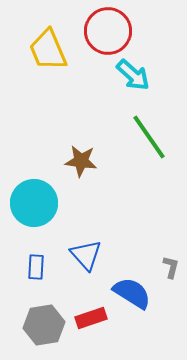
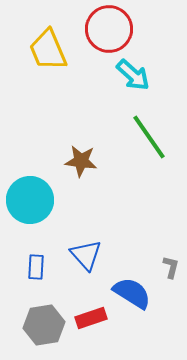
red circle: moved 1 px right, 2 px up
cyan circle: moved 4 px left, 3 px up
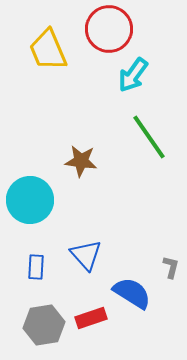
cyan arrow: rotated 84 degrees clockwise
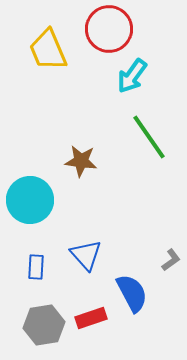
cyan arrow: moved 1 px left, 1 px down
gray L-shape: moved 7 px up; rotated 40 degrees clockwise
blue semicircle: rotated 30 degrees clockwise
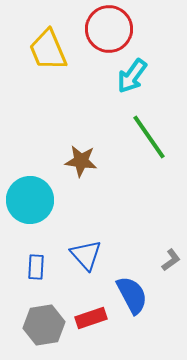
blue semicircle: moved 2 px down
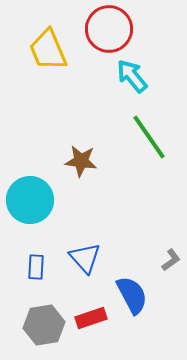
cyan arrow: rotated 105 degrees clockwise
blue triangle: moved 1 px left, 3 px down
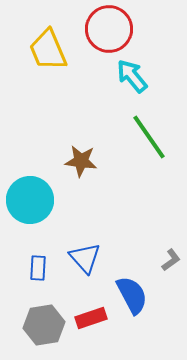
blue rectangle: moved 2 px right, 1 px down
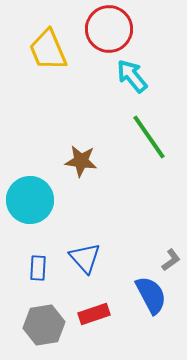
blue semicircle: moved 19 px right
red rectangle: moved 3 px right, 4 px up
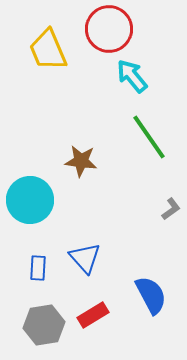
gray L-shape: moved 51 px up
red rectangle: moved 1 px left, 1 px down; rotated 12 degrees counterclockwise
